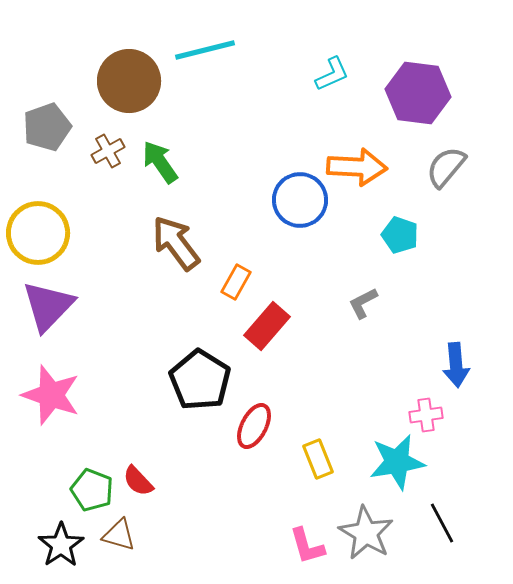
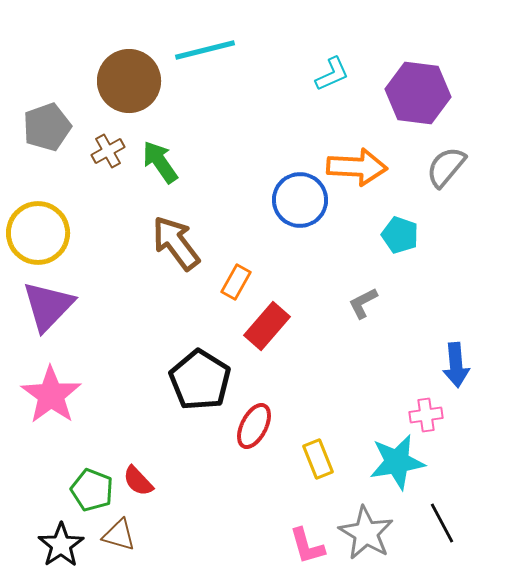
pink star: rotated 16 degrees clockwise
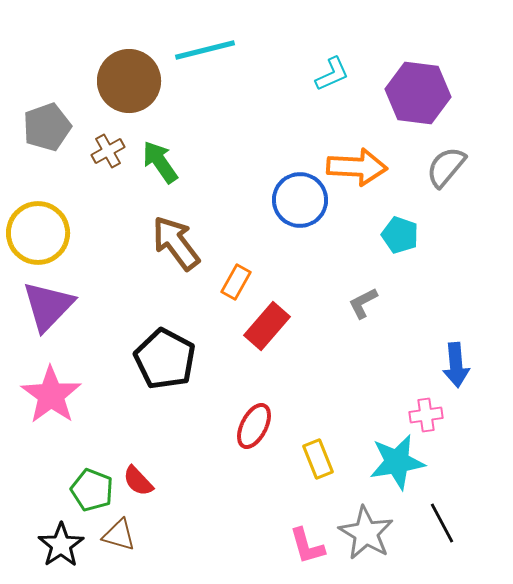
black pentagon: moved 35 px left, 21 px up; rotated 4 degrees counterclockwise
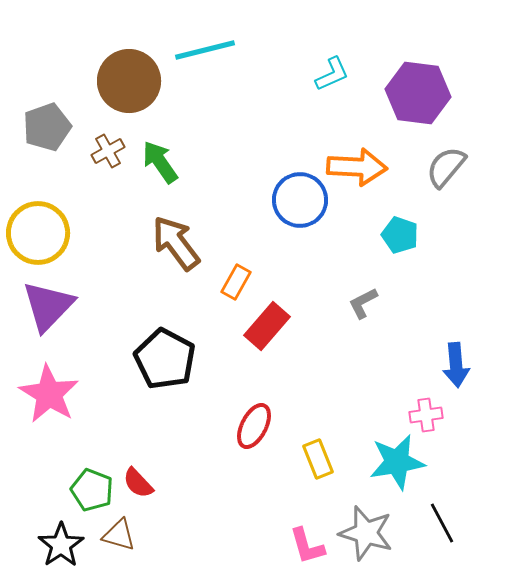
pink star: moved 2 px left, 1 px up; rotated 4 degrees counterclockwise
red semicircle: moved 2 px down
gray star: rotated 14 degrees counterclockwise
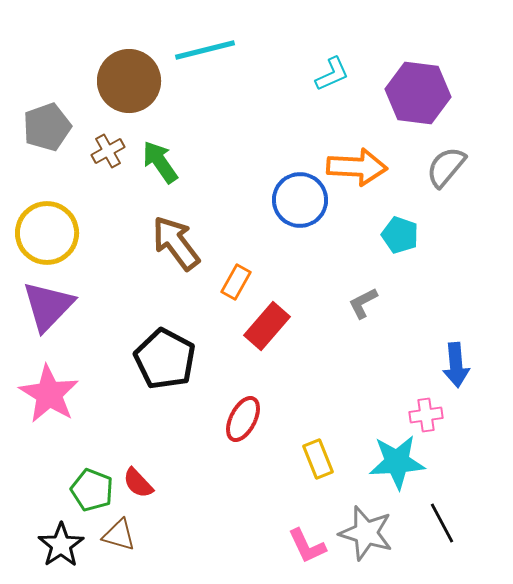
yellow circle: moved 9 px right
red ellipse: moved 11 px left, 7 px up
cyan star: rotated 6 degrees clockwise
pink L-shape: rotated 9 degrees counterclockwise
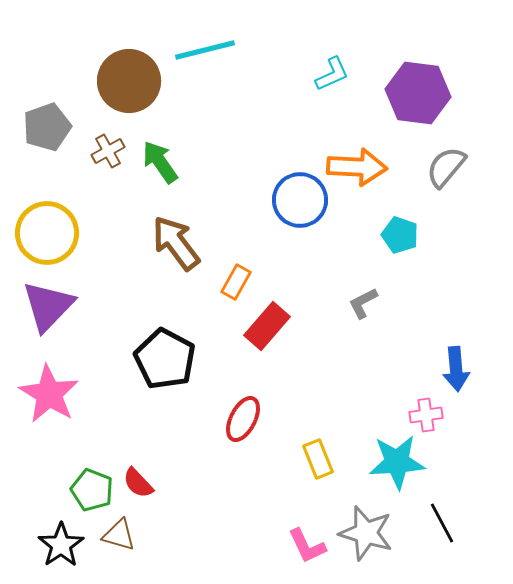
blue arrow: moved 4 px down
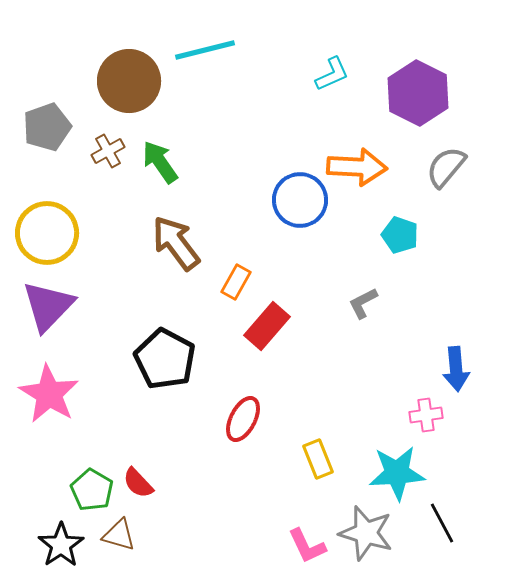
purple hexagon: rotated 20 degrees clockwise
cyan star: moved 11 px down
green pentagon: rotated 9 degrees clockwise
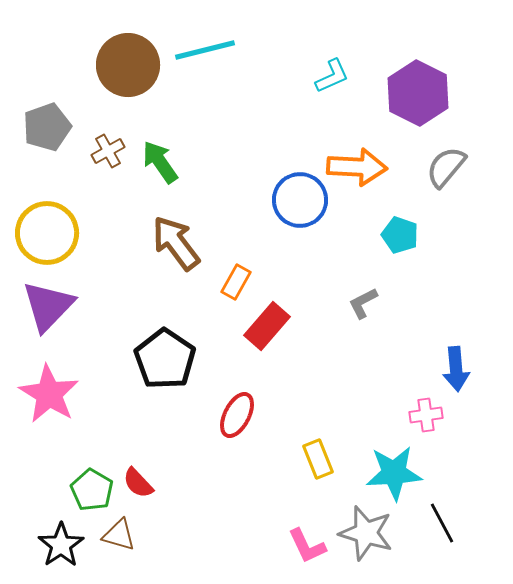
cyan L-shape: moved 2 px down
brown circle: moved 1 px left, 16 px up
black pentagon: rotated 6 degrees clockwise
red ellipse: moved 6 px left, 4 px up
cyan star: moved 3 px left
